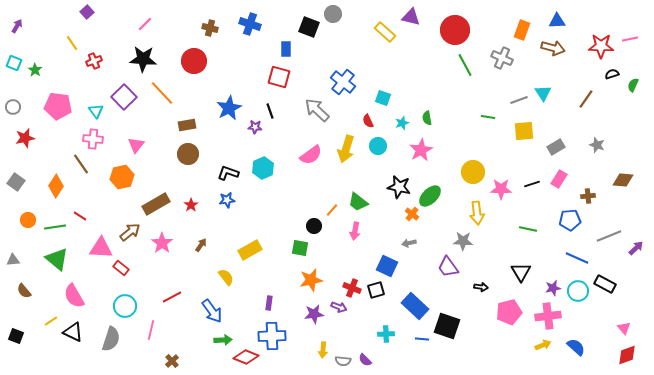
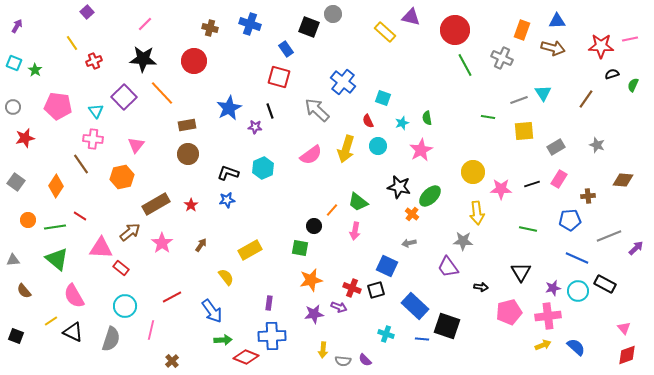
blue rectangle at (286, 49): rotated 35 degrees counterclockwise
cyan cross at (386, 334): rotated 21 degrees clockwise
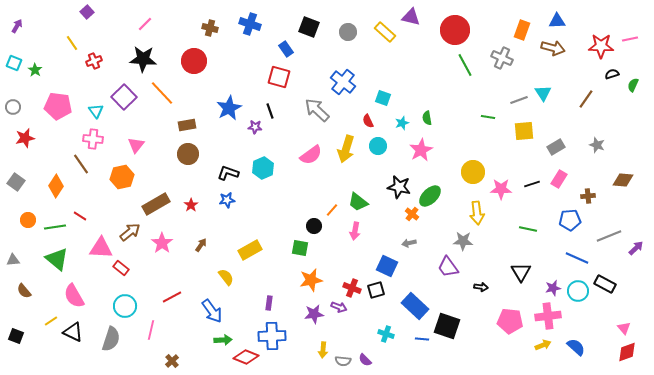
gray circle at (333, 14): moved 15 px right, 18 px down
pink pentagon at (509, 312): moved 1 px right, 9 px down; rotated 20 degrees clockwise
red diamond at (627, 355): moved 3 px up
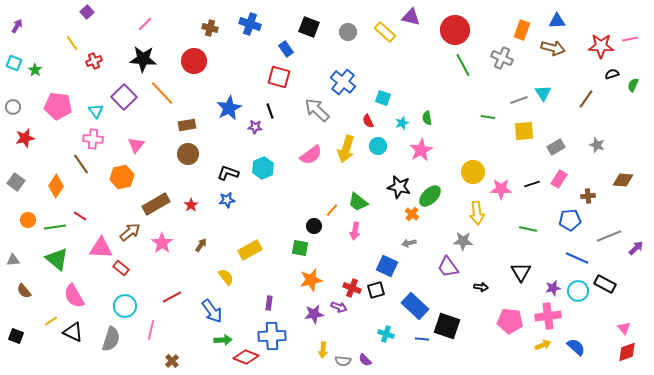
green line at (465, 65): moved 2 px left
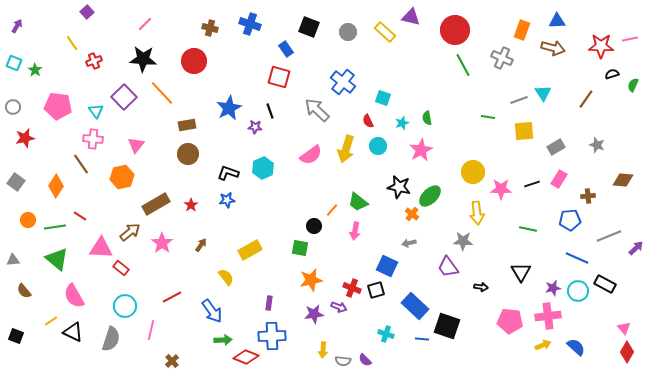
red diamond at (627, 352): rotated 40 degrees counterclockwise
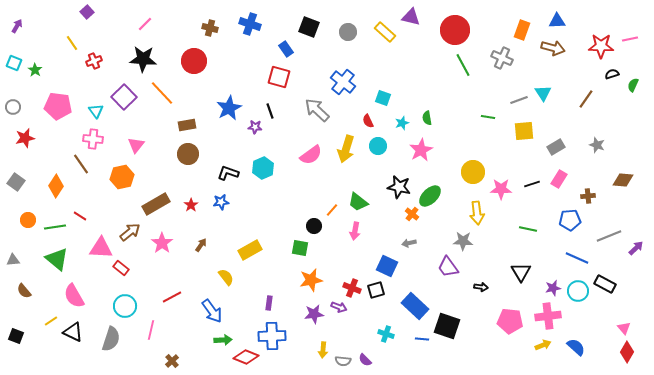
blue star at (227, 200): moved 6 px left, 2 px down
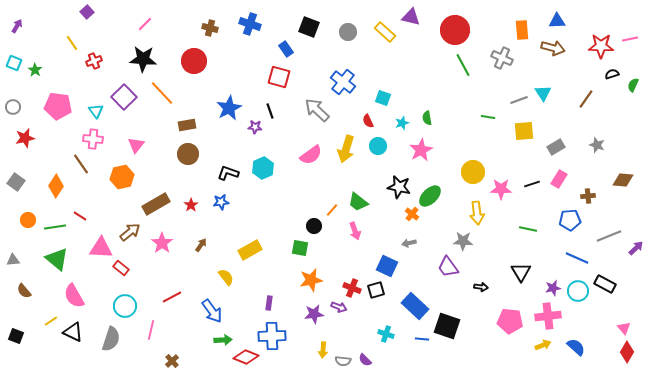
orange rectangle at (522, 30): rotated 24 degrees counterclockwise
pink arrow at (355, 231): rotated 30 degrees counterclockwise
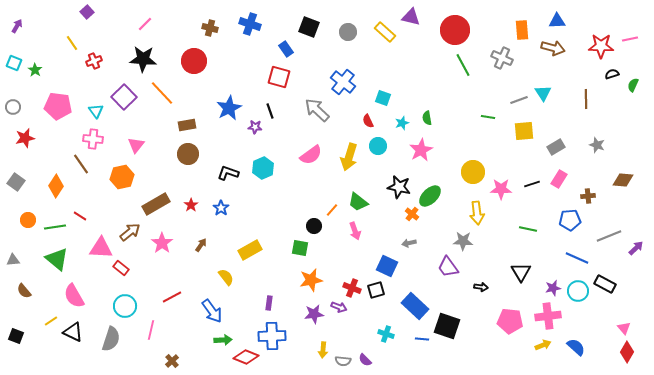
brown line at (586, 99): rotated 36 degrees counterclockwise
yellow arrow at (346, 149): moved 3 px right, 8 px down
blue star at (221, 202): moved 6 px down; rotated 28 degrees counterclockwise
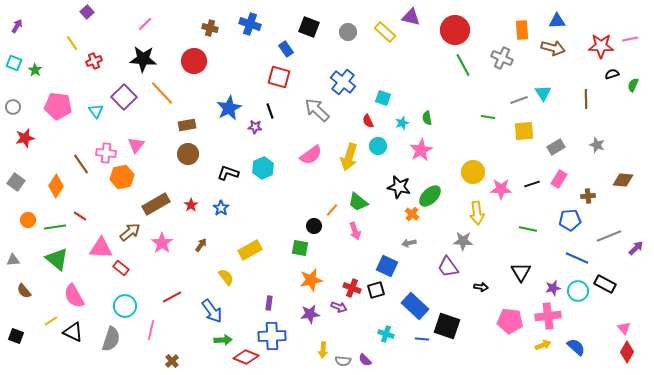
pink cross at (93, 139): moved 13 px right, 14 px down
purple star at (314, 314): moved 4 px left
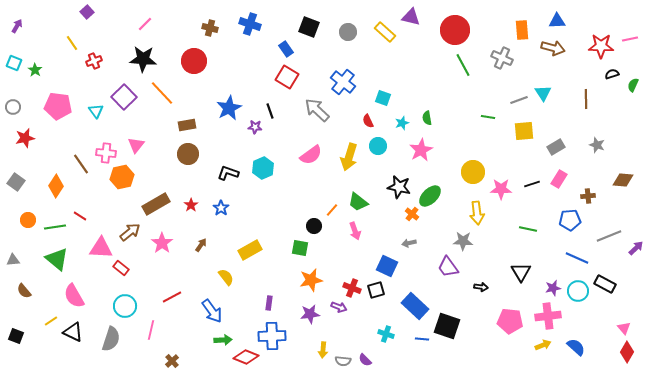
red square at (279, 77): moved 8 px right; rotated 15 degrees clockwise
